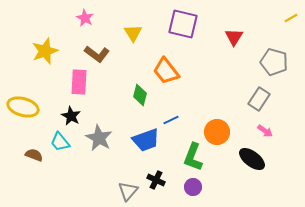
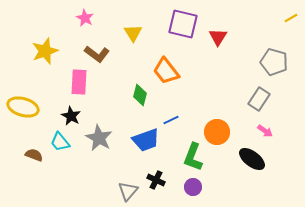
red triangle: moved 16 px left
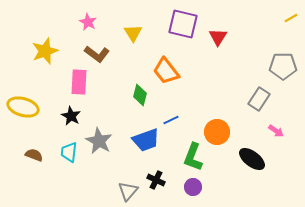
pink star: moved 3 px right, 4 px down
gray pentagon: moved 9 px right, 4 px down; rotated 16 degrees counterclockwise
pink arrow: moved 11 px right
gray star: moved 3 px down
cyan trapezoid: moved 9 px right, 10 px down; rotated 45 degrees clockwise
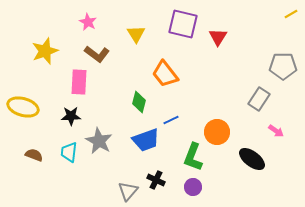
yellow line: moved 4 px up
yellow triangle: moved 3 px right, 1 px down
orange trapezoid: moved 1 px left, 3 px down
green diamond: moved 1 px left, 7 px down
black star: rotated 30 degrees counterclockwise
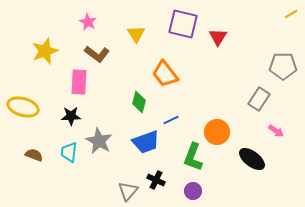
blue trapezoid: moved 2 px down
purple circle: moved 4 px down
